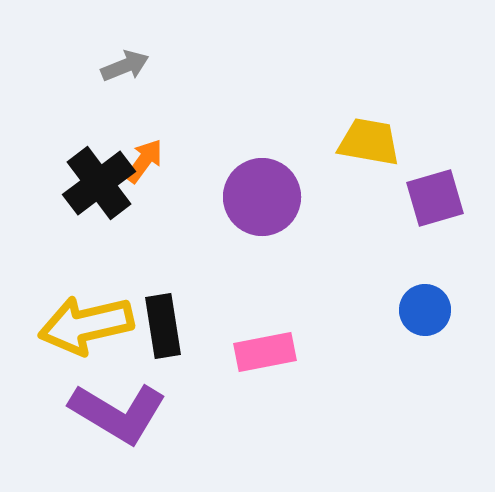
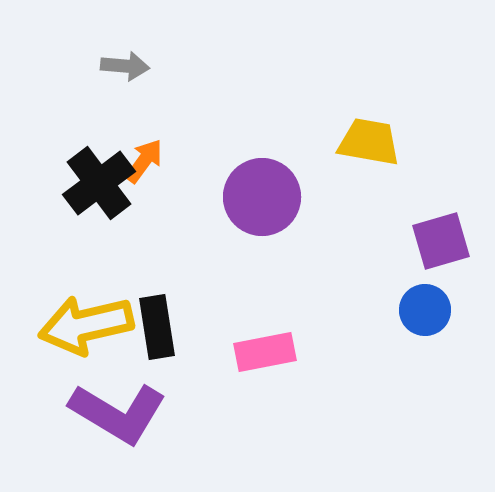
gray arrow: rotated 27 degrees clockwise
purple square: moved 6 px right, 43 px down
black rectangle: moved 6 px left, 1 px down
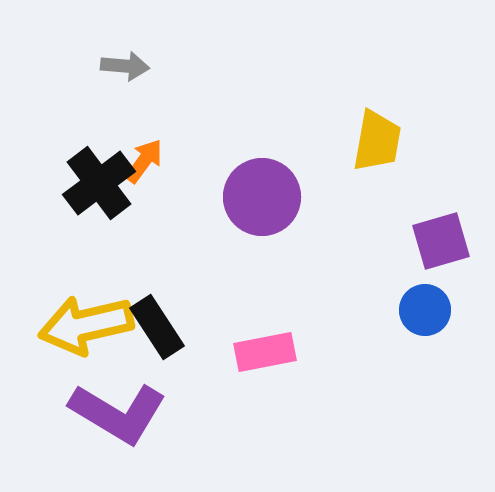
yellow trapezoid: moved 8 px right, 1 px up; rotated 90 degrees clockwise
black rectangle: rotated 24 degrees counterclockwise
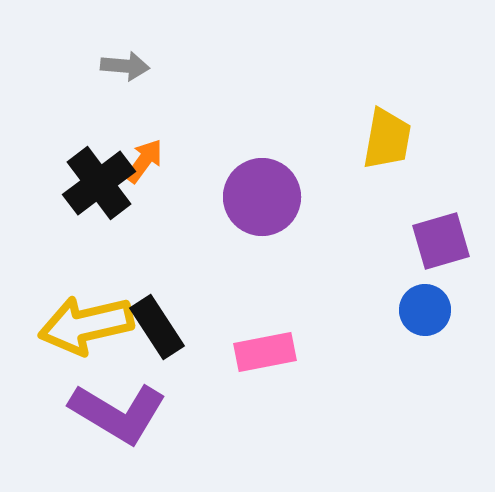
yellow trapezoid: moved 10 px right, 2 px up
